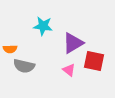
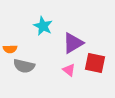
cyan star: rotated 18 degrees clockwise
red square: moved 1 px right, 2 px down
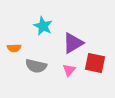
orange semicircle: moved 4 px right, 1 px up
gray semicircle: moved 12 px right
pink triangle: rotated 32 degrees clockwise
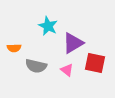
cyan star: moved 5 px right
pink triangle: moved 2 px left; rotated 32 degrees counterclockwise
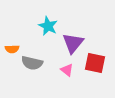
purple triangle: rotated 20 degrees counterclockwise
orange semicircle: moved 2 px left, 1 px down
gray semicircle: moved 4 px left, 3 px up
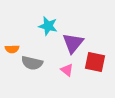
cyan star: rotated 12 degrees counterclockwise
red square: moved 1 px up
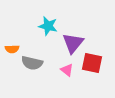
red square: moved 3 px left, 1 px down
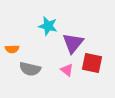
gray semicircle: moved 2 px left, 6 px down
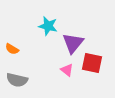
orange semicircle: rotated 32 degrees clockwise
gray semicircle: moved 13 px left, 11 px down
